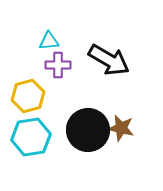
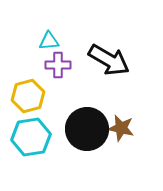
black circle: moved 1 px left, 1 px up
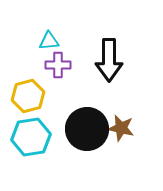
black arrow: rotated 60 degrees clockwise
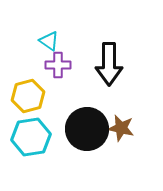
cyan triangle: rotated 40 degrees clockwise
black arrow: moved 4 px down
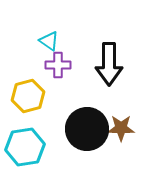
brown star: rotated 12 degrees counterclockwise
cyan hexagon: moved 6 px left, 10 px down
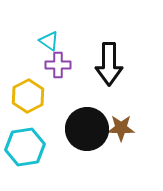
yellow hexagon: rotated 12 degrees counterclockwise
